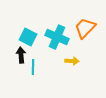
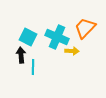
yellow arrow: moved 10 px up
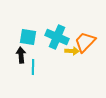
orange trapezoid: moved 14 px down
cyan square: rotated 18 degrees counterclockwise
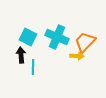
cyan square: rotated 18 degrees clockwise
yellow arrow: moved 5 px right, 5 px down
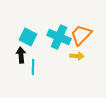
cyan cross: moved 2 px right
orange trapezoid: moved 4 px left, 7 px up
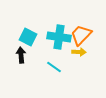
cyan cross: rotated 15 degrees counterclockwise
yellow arrow: moved 2 px right, 4 px up
cyan line: moved 21 px right; rotated 56 degrees counterclockwise
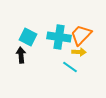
cyan line: moved 16 px right
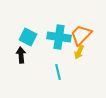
yellow arrow: rotated 112 degrees clockwise
cyan line: moved 12 px left, 5 px down; rotated 42 degrees clockwise
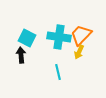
cyan square: moved 1 px left, 1 px down
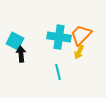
cyan square: moved 12 px left, 3 px down
black arrow: moved 1 px up
